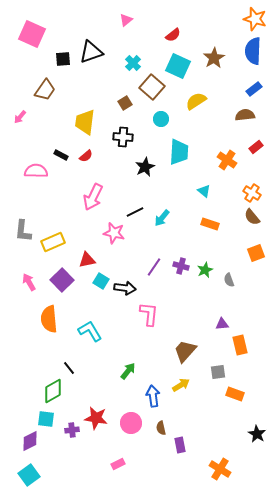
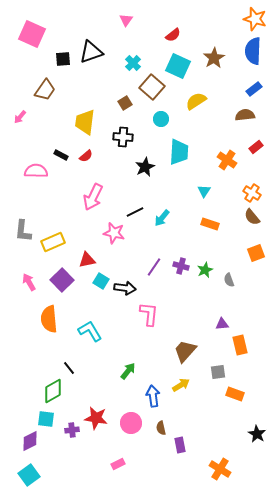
pink triangle at (126, 20): rotated 16 degrees counterclockwise
cyan triangle at (204, 191): rotated 24 degrees clockwise
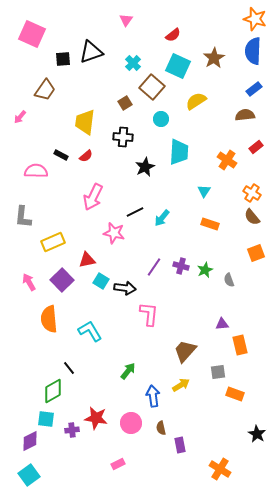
gray L-shape at (23, 231): moved 14 px up
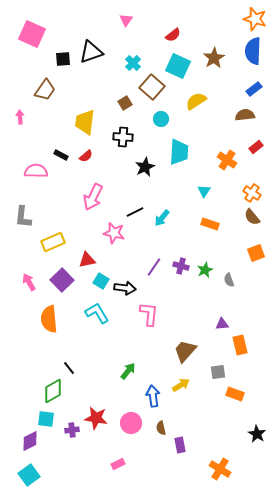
pink arrow at (20, 117): rotated 136 degrees clockwise
cyan L-shape at (90, 331): moved 7 px right, 18 px up
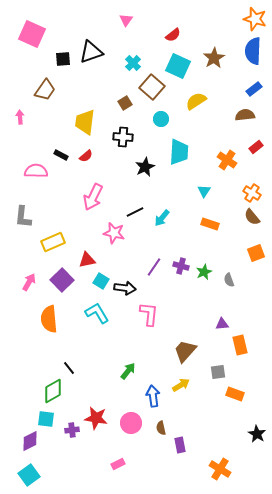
green star at (205, 270): moved 1 px left, 2 px down
pink arrow at (29, 282): rotated 60 degrees clockwise
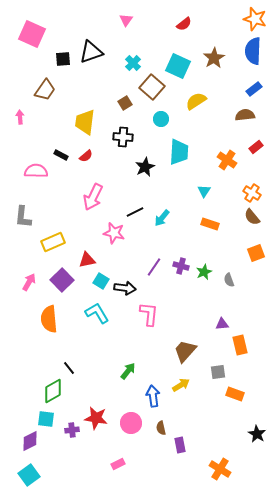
red semicircle at (173, 35): moved 11 px right, 11 px up
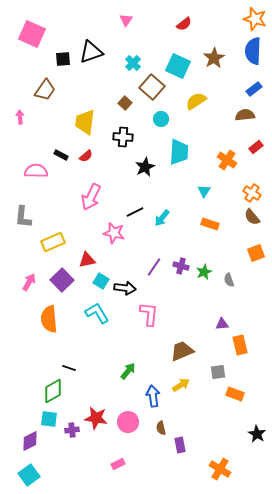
brown square at (125, 103): rotated 16 degrees counterclockwise
pink arrow at (93, 197): moved 2 px left
brown trapezoid at (185, 351): moved 3 px left; rotated 25 degrees clockwise
black line at (69, 368): rotated 32 degrees counterclockwise
cyan square at (46, 419): moved 3 px right
pink circle at (131, 423): moved 3 px left, 1 px up
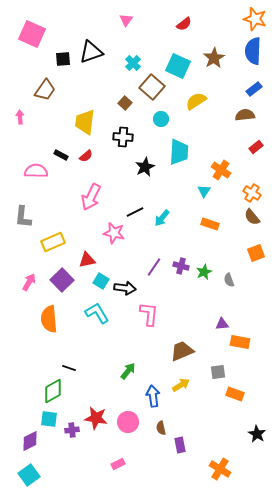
orange cross at (227, 160): moved 6 px left, 10 px down
orange rectangle at (240, 345): moved 3 px up; rotated 66 degrees counterclockwise
